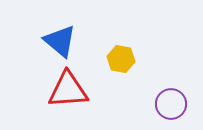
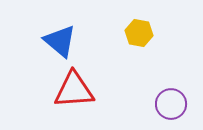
yellow hexagon: moved 18 px right, 26 px up
red triangle: moved 6 px right
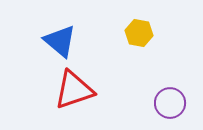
red triangle: rotated 15 degrees counterclockwise
purple circle: moved 1 px left, 1 px up
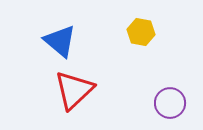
yellow hexagon: moved 2 px right, 1 px up
red triangle: rotated 24 degrees counterclockwise
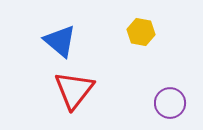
red triangle: rotated 9 degrees counterclockwise
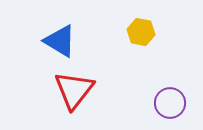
blue triangle: rotated 9 degrees counterclockwise
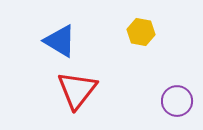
red triangle: moved 3 px right
purple circle: moved 7 px right, 2 px up
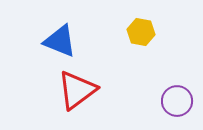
blue triangle: rotated 9 degrees counterclockwise
red triangle: rotated 15 degrees clockwise
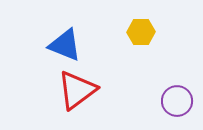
yellow hexagon: rotated 12 degrees counterclockwise
blue triangle: moved 5 px right, 4 px down
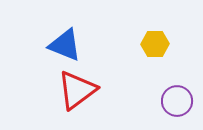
yellow hexagon: moved 14 px right, 12 px down
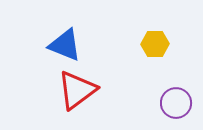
purple circle: moved 1 px left, 2 px down
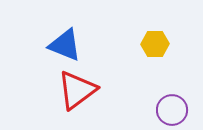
purple circle: moved 4 px left, 7 px down
